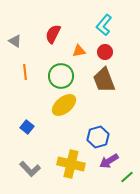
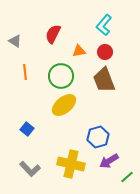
blue square: moved 2 px down
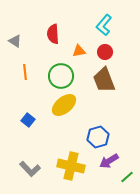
red semicircle: rotated 30 degrees counterclockwise
blue square: moved 1 px right, 9 px up
yellow cross: moved 2 px down
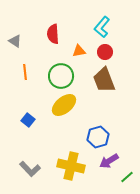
cyan L-shape: moved 2 px left, 2 px down
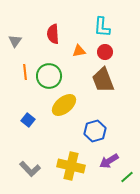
cyan L-shape: rotated 35 degrees counterclockwise
gray triangle: rotated 32 degrees clockwise
green circle: moved 12 px left
brown trapezoid: moved 1 px left
blue hexagon: moved 3 px left, 6 px up
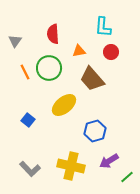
cyan L-shape: moved 1 px right
red circle: moved 6 px right
orange line: rotated 21 degrees counterclockwise
green circle: moved 8 px up
brown trapezoid: moved 11 px left, 1 px up; rotated 20 degrees counterclockwise
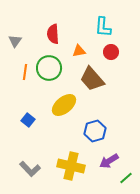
orange line: rotated 35 degrees clockwise
green line: moved 1 px left, 1 px down
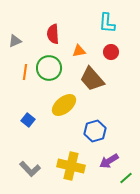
cyan L-shape: moved 4 px right, 4 px up
gray triangle: rotated 32 degrees clockwise
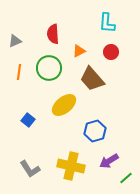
orange triangle: rotated 16 degrees counterclockwise
orange line: moved 6 px left
gray L-shape: rotated 10 degrees clockwise
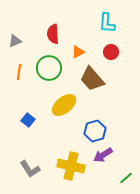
orange triangle: moved 1 px left, 1 px down
purple arrow: moved 6 px left, 6 px up
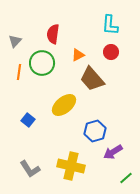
cyan L-shape: moved 3 px right, 2 px down
red semicircle: rotated 12 degrees clockwise
gray triangle: rotated 24 degrees counterclockwise
orange triangle: moved 3 px down
green circle: moved 7 px left, 5 px up
purple arrow: moved 10 px right, 3 px up
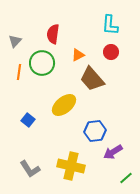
blue hexagon: rotated 10 degrees clockwise
